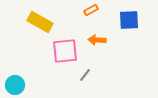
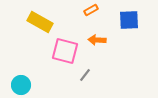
pink square: rotated 20 degrees clockwise
cyan circle: moved 6 px right
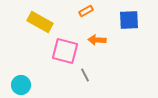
orange rectangle: moved 5 px left, 1 px down
gray line: rotated 64 degrees counterclockwise
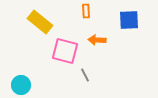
orange rectangle: rotated 64 degrees counterclockwise
yellow rectangle: rotated 10 degrees clockwise
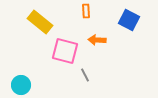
blue square: rotated 30 degrees clockwise
